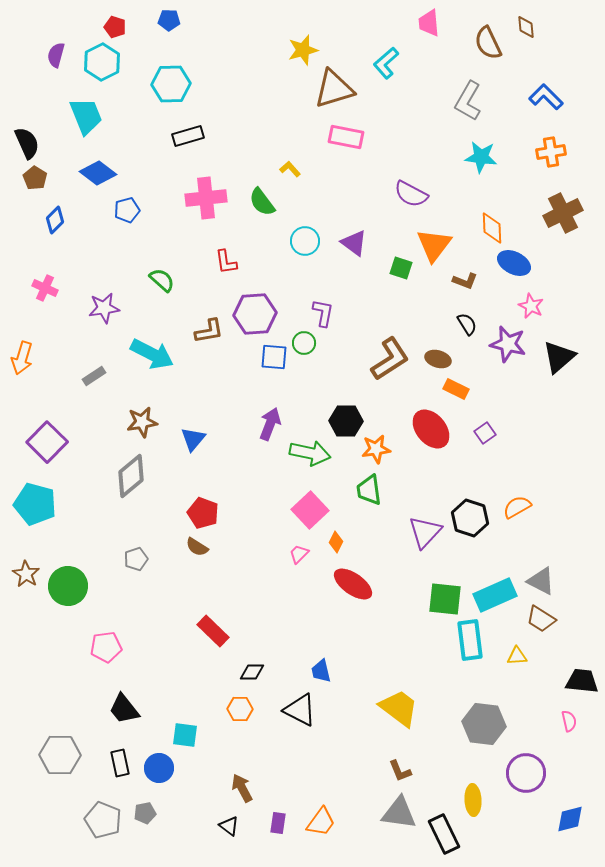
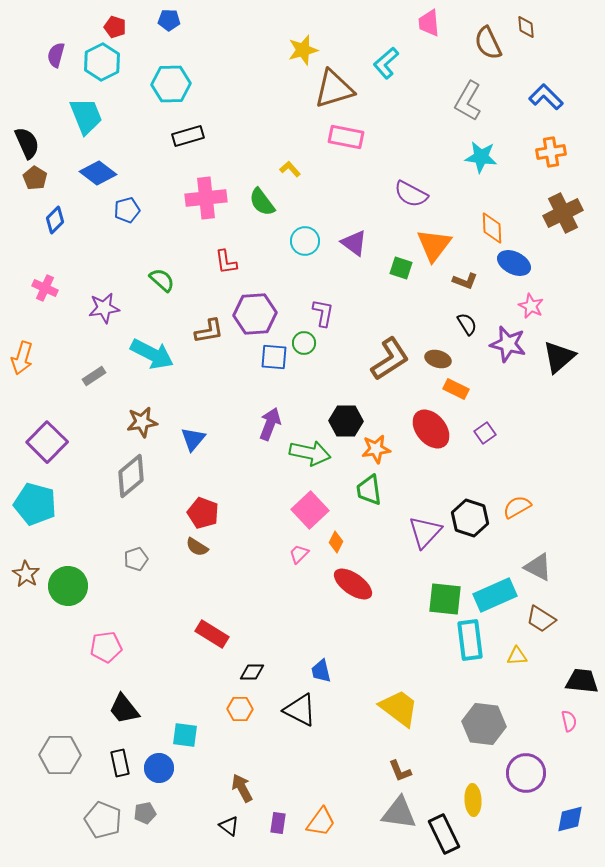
gray triangle at (541, 581): moved 3 px left, 14 px up
red rectangle at (213, 631): moved 1 px left, 3 px down; rotated 12 degrees counterclockwise
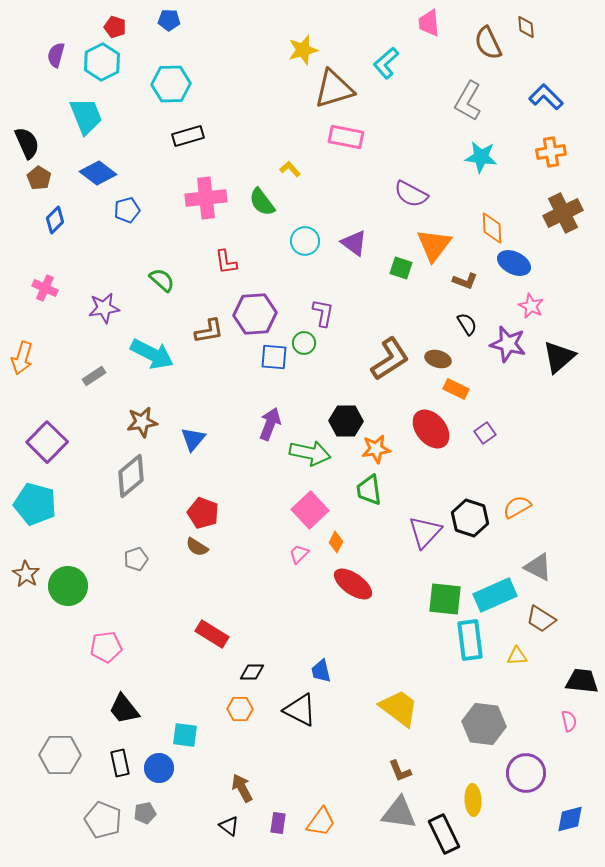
brown pentagon at (35, 178): moved 4 px right
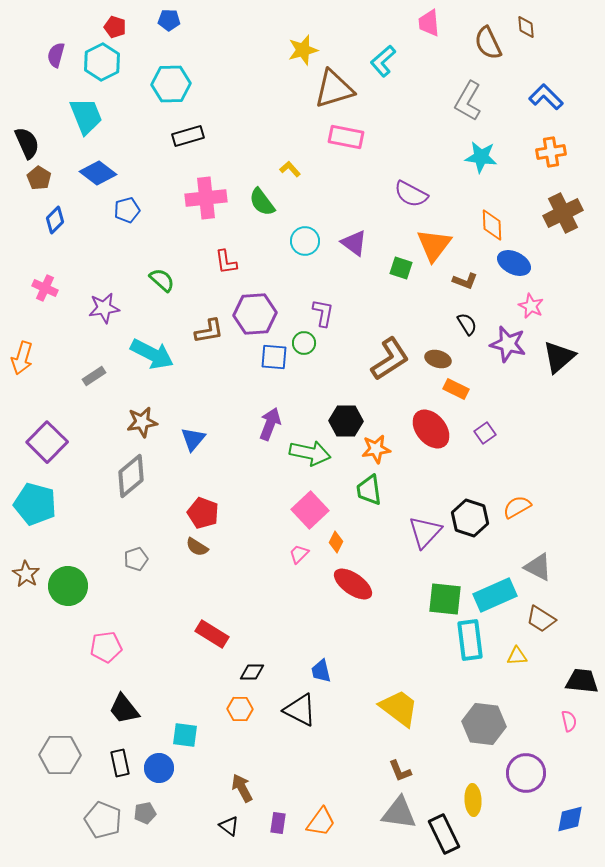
cyan L-shape at (386, 63): moved 3 px left, 2 px up
orange diamond at (492, 228): moved 3 px up
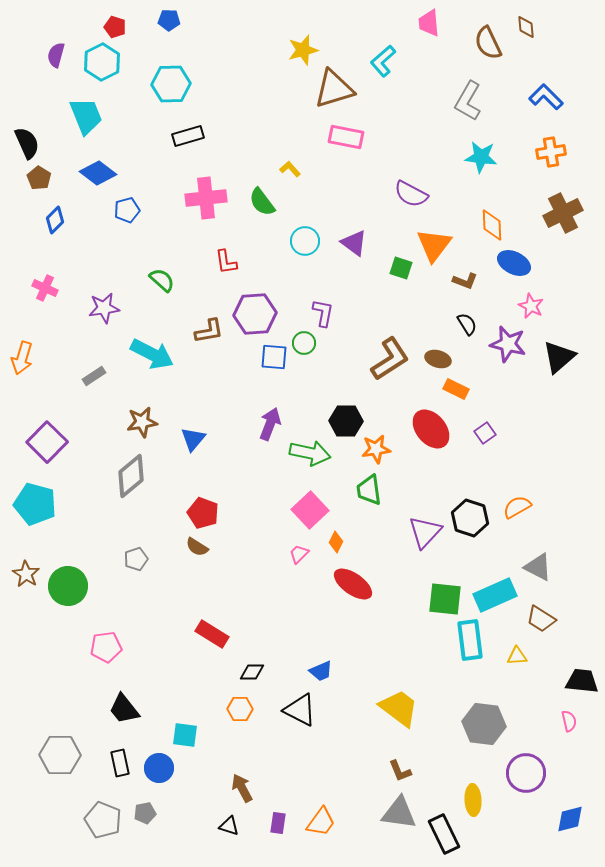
blue trapezoid at (321, 671): rotated 100 degrees counterclockwise
black triangle at (229, 826): rotated 20 degrees counterclockwise
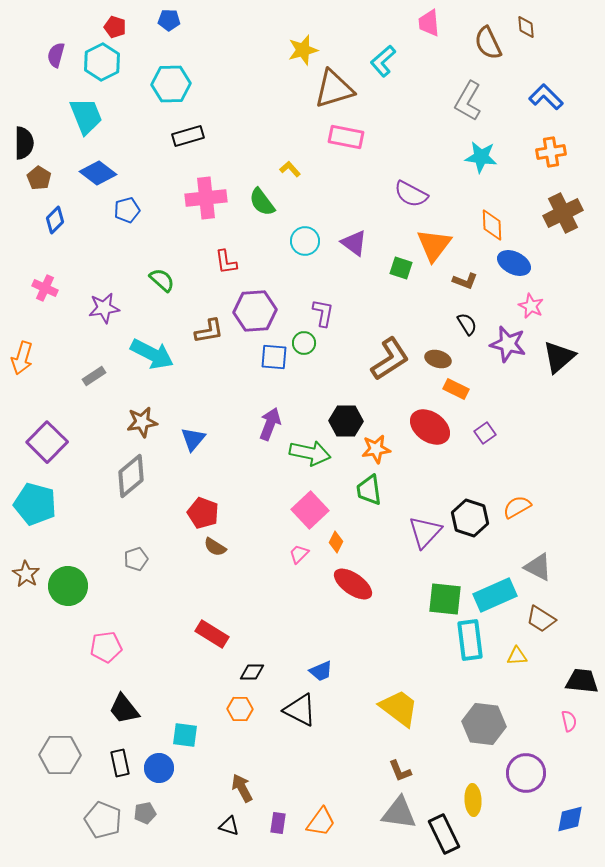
black semicircle at (27, 143): moved 3 px left; rotated 24 degrees clockwise
purple hexagon at (255, 314): moved 3 px up
red ellipse at (431, 429): moved 1 px left, 2 px up; rotated 15 degrees counterclockwise
brown semicircle at (197, 547): moved 18 px right
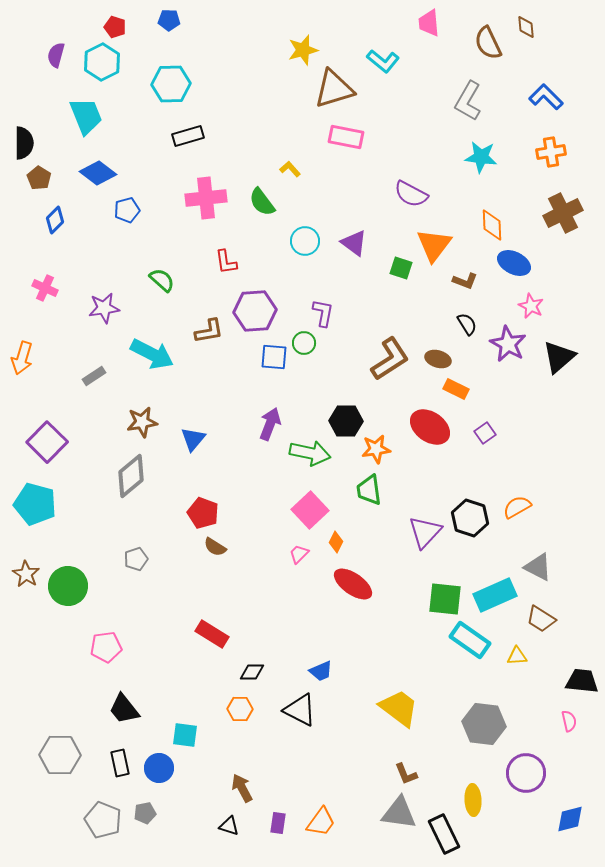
cyan L-shape at (383, 61): rotated 100 degrees counterclockwise
purple star at (508, 344): rotated 15 degrees clockwise
cyan rectangle at (470, 640): rotated 48 degrees counterclockwise
brown L-shape at (400, 771): moved 6 px right, 3 px down
